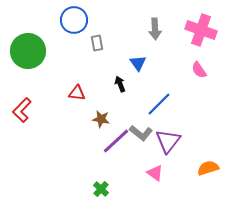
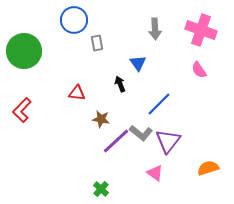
green circle: moved 4 px left
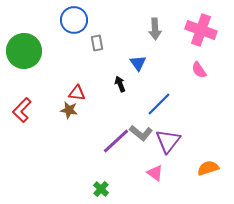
brown star: moved 32 px left, 9 px up
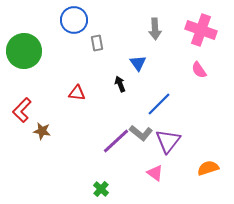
brown star: moved 27 px left, 21 px down
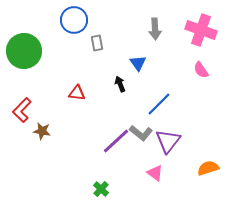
pink semicircle: moved 2 px right
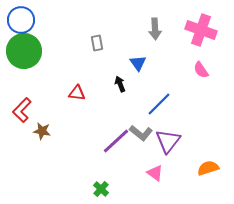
blue circle: moved 53 px left
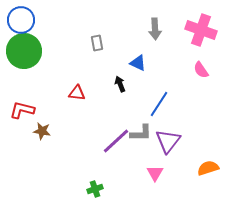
blue triangle: rotated 30 degrees counterclockwise
blue line: rotated 12 degrees counterclockwise
red L-shape: rotated 60 degrees clockwise
gray L-shape: rotated 40 degrees counterclockwise
pink triangle: rotated 24 degrees clockwise
green cross: moved 6 px left; rotated 28 degrees clockwise
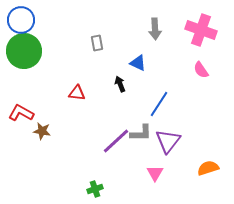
red L-shape: moved 1 px left, 3 px down; rotated 15 degrees clockwise
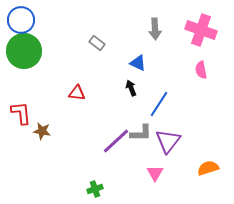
gray rectangle: rotated 42 degrees counterclockwise
pink semicircle: rotated 24 degrees clockwise
black arrow: moved 11 px right, 4 px down
red L-shape: rotated 55 degrees clockwise
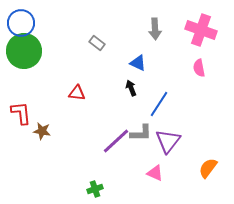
blue circle: moved 3 px down
pink semicircle: moved 2 px left, 2 px up
orange semicircle: rotated 35 degrees counterclockwise
pink triangle: rotated 36 degrees counterclockwise
